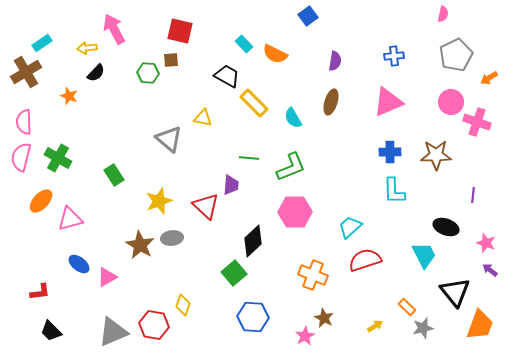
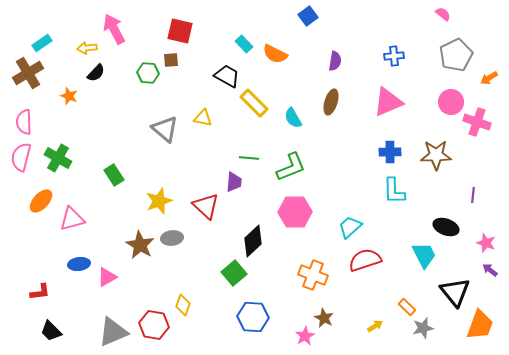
pink semicircle at (443, 14): rotated 63 degrees counterclockwise
brown cross at (26, 72): moved 2 px right, 1 px down
gray triangle at (169, 139): moved 4 px left, 10 px up
purple trapezoid at (231, 185): moved 3 px right, 3 px up
pink triangle at (70, 219): moved 2 px right
blue ellipse at (79, 264): rotated 45 degrees counterclockwise
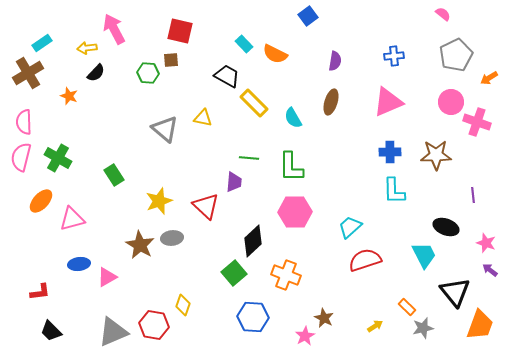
green L-shape at (291, 167): rotated 112 degrees clockwise
purple line at (473, 195): rotated 14 degrees counterclockwise
orange cross at (313, 275): moved 27 px left
